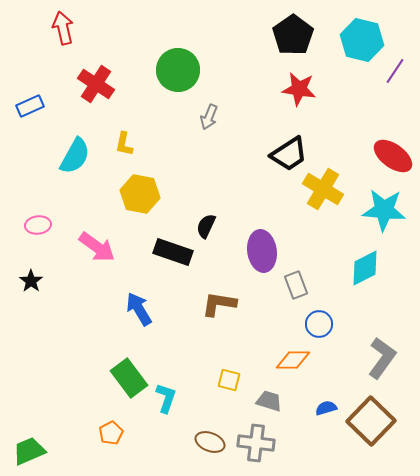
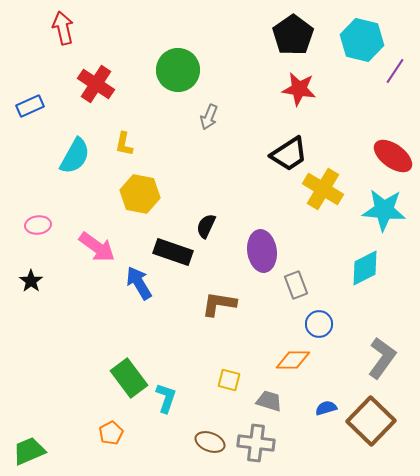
blue arrow: moved 26 px up
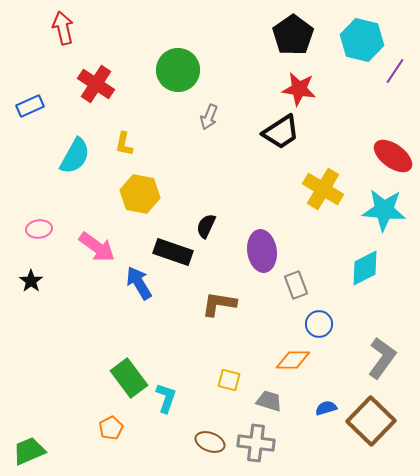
black trapezoid: moved 8 px left, 22 px up
pink ellipse: moved 1 px right, 4 px down
orange pentagon: moved 5 px up
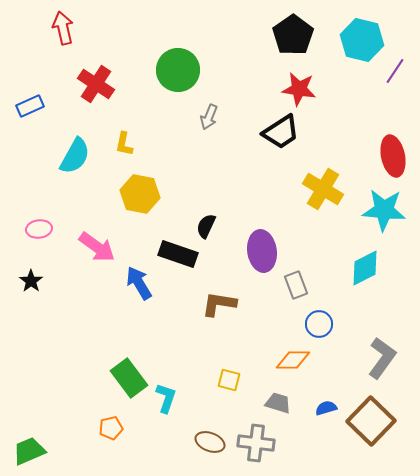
red ellipse: rotated 42 degrees clockwise
black rectangle: moved 5 px right, 2 px down
gray trapezoid: moved 9 px right, 2 px down
orange pentagon: rotated 15 degrees clockwise
